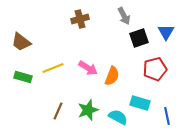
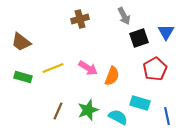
red pentagon: rotated 15 degrees counterclockwise
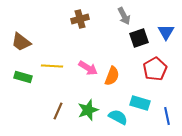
yellow line: moved 1 px left, 2 px up; rotated 25 degrees clockwise
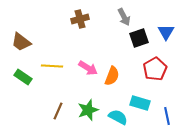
gray arrow: moved 1 px down
green rectangle: rotated 18 degrees clockwise
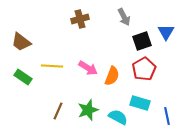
black square: moved 3 px right, 3 px down
red pentagon: moved 11 px left
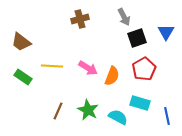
black square: moved 5 px left, 3 px up
green star: rotated 25 degrees counterclockwise
